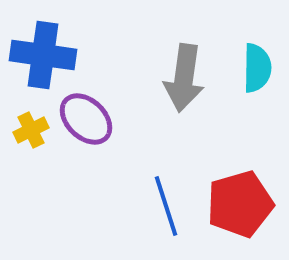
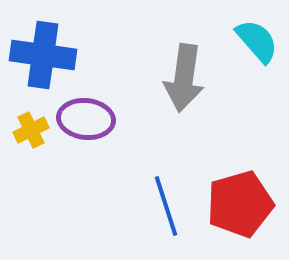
cyan semicircle: moved 27 px up; rotated 42 degrees counterclockwise
purple ellipse: rotated 38 degrees counterclockwise
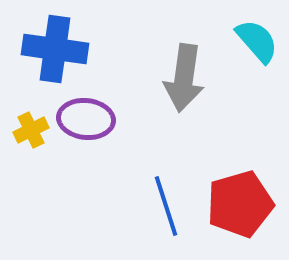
blue cross: moved 12 px right, 6 px up
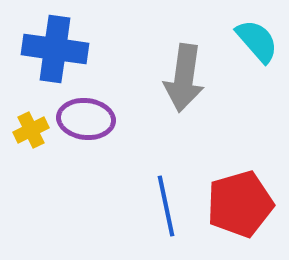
blue line: rotated 6 degrees clockwise
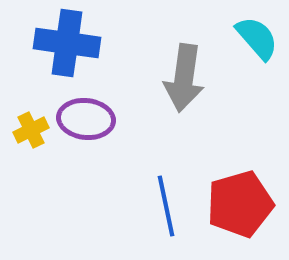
cyan semicircle: moved 3 px up
blue cross: moved 12 px right, 6 px up
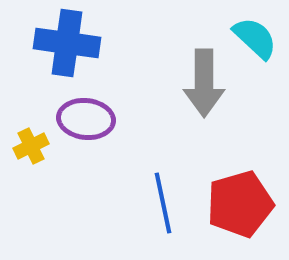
cyan semicircle: moved 2 px left; rotated 6 degrees counterclockwise
gray arrow: moved 20 px right, 5 px down; rotated 8 degrees counterclockwise
yellow cross: moved 16 px down
blue line: moved 3 px left, 3 px up
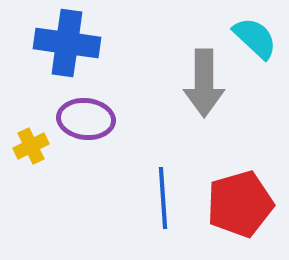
blue line: moved 5 px up; rotated 8 degrees clockwise
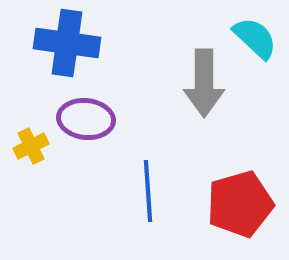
blue line: moved 15 px left, 7 px up
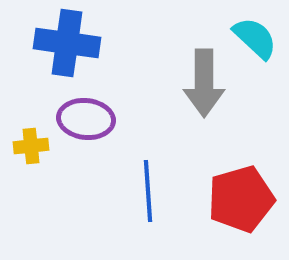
yellow cross: rotated 20 degrees clockwise
red pentagon: moved 1 px right, 5 px up
